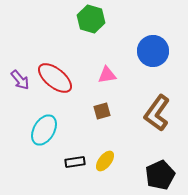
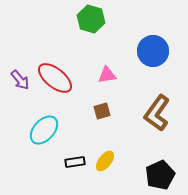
cyan ellipse: rotated 12 degrees clockwise
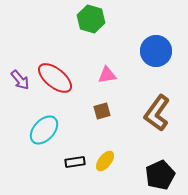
blue circle: moved 3 px right
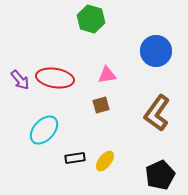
red ellipse: rotated 30 degrees counterclockwise
brown square: moved 1 px left, 6 px up
black rectangle: moved 4 px up
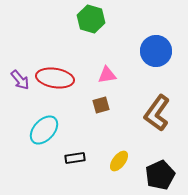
yellow ellipse: moved 14 px right
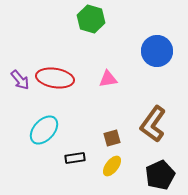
blue circle: moved 1 px right
pink triangle: moved 1 px right, 4 px down
brown square: moved 11 px right, 33 px down
brown L-shape: moved 4 px left, 11 px down
yellow ellipse: moved 7 px left, 5 px down
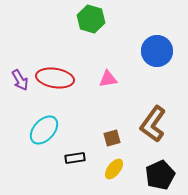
purple arrow: rotated 10 degrees clockwise
yellow ellipse: moved 2 px right, 3 px down
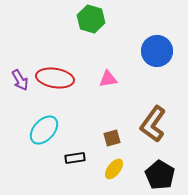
black pentagon: rotated 16 degrees counterclockwise
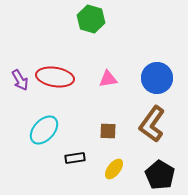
blue circle: moved 27 px down
red ellipse: moved 1 px up
brown L-shape: moved 1 px left
brown square: moved 4 px left, 7 px up; rotated 18 degrees clockwise
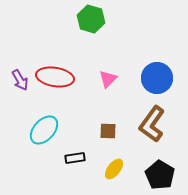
pink triangle: rotated 36 degrees counterclockwise
